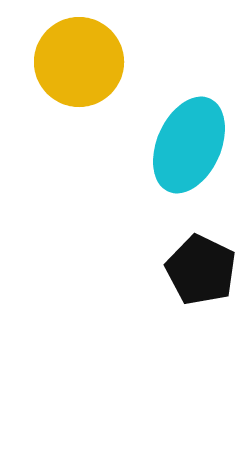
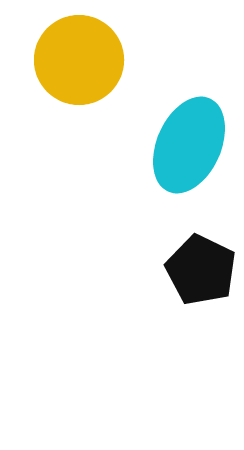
yellow circle: moved 2 px up
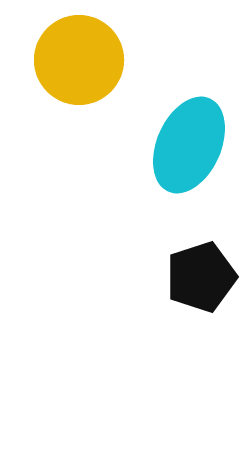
black pentagon: moved 7 px down; rotated 28 degrees clockwise
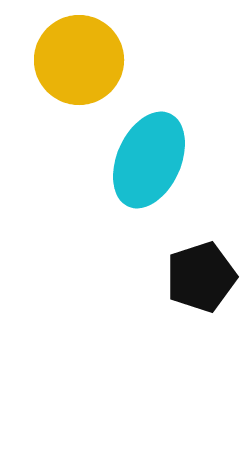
cyan ellipse: moved 40 px left, 15 px down
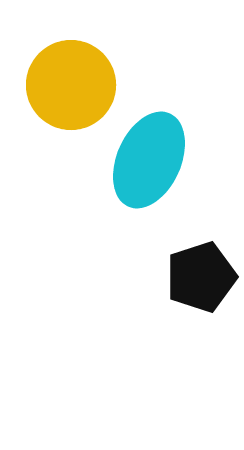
yellow circle: moved 8 px left, 25 px down
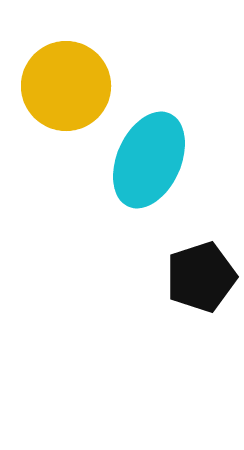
yellow circle: moved 5 px left, 1 px down
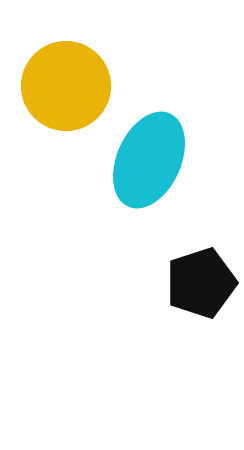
black pentagon: moved 6 px down
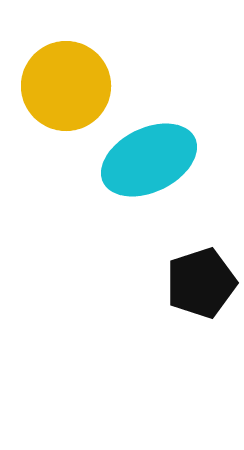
cyan ellipse: rotated 40 degrees clockwise
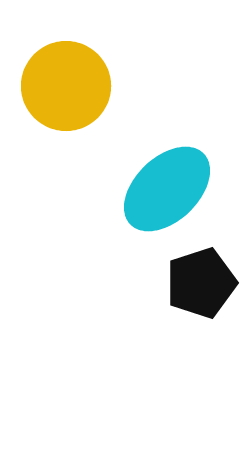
cyan ellipse: moved 18 px right, 29 px down; rotated 18 degrees counterclockwise
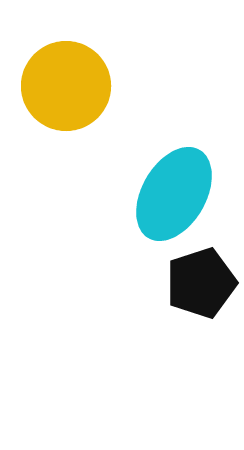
cyan ellipse: moved 7 px right, 5 px down; rotated 16 degrees counterclockwise
